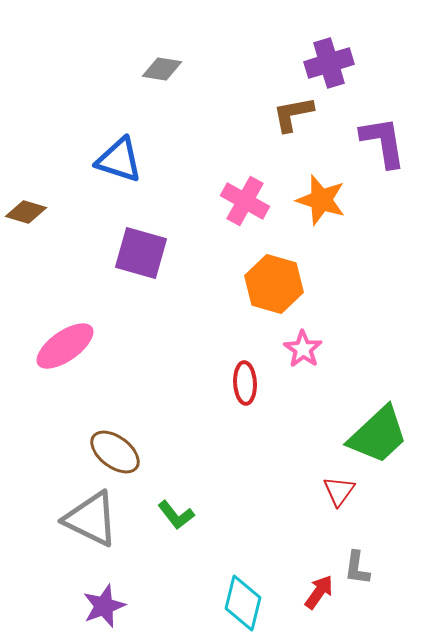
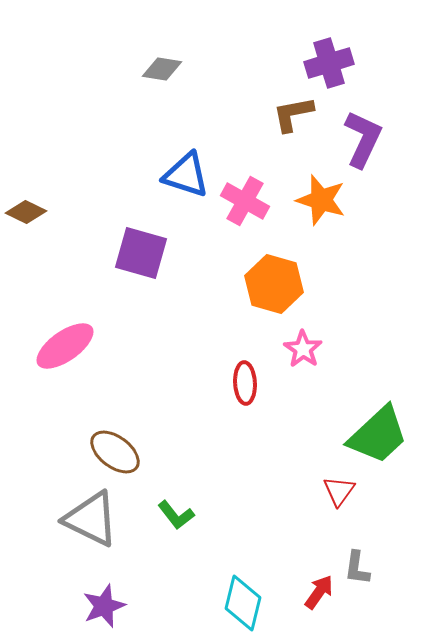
purple L-shape: moved 20 px left, 3 px up; rotated 34 degrees clockwise
blue triangle: moved 67 px right, 15 px down
brown diamond: rotated 9 degrees clockwise
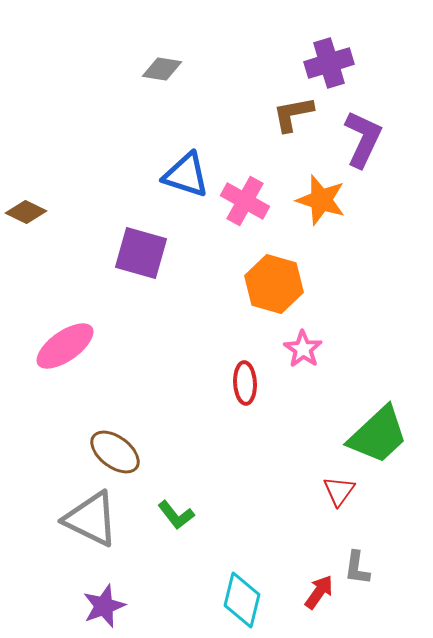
cyan diamond: moved 1 px left, 3 px up
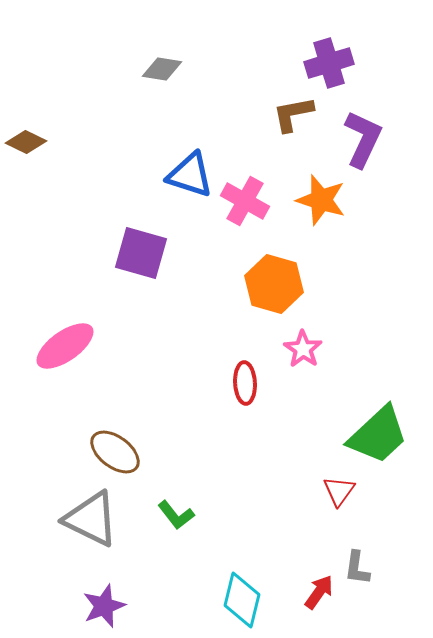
blue triangle: moved 4 px right
brown diamond: moved 70 px up
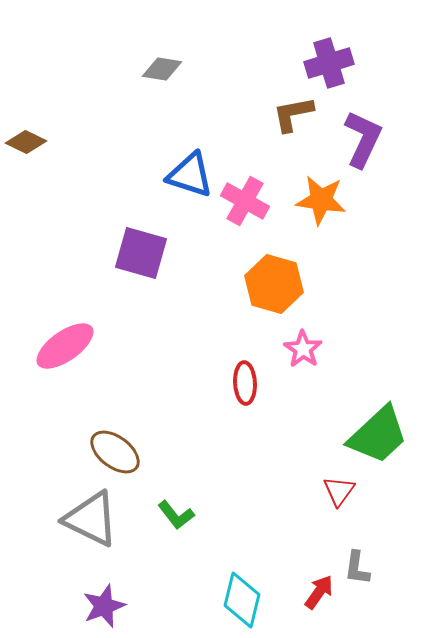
orange star: rotated 9 degrees counterclockwise
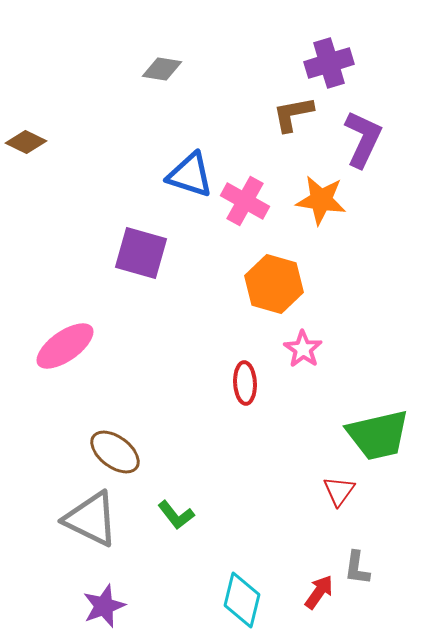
green trapezoid: rotated 30 degrees clockwise
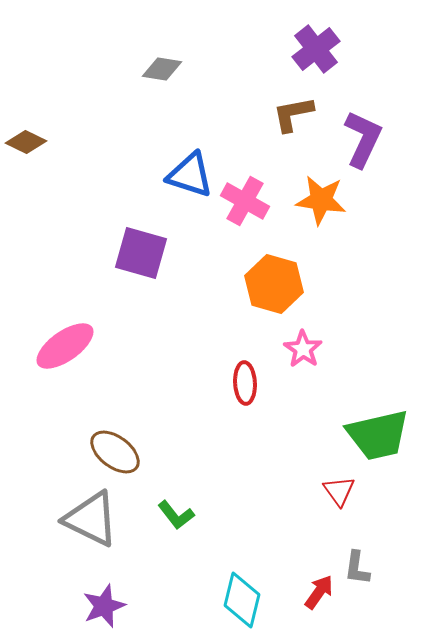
purple cross: moved 13 px left, 14 px up; rotated 21 degrees counterclockwise
red triangle: rotated 12 degrees counterclockwise
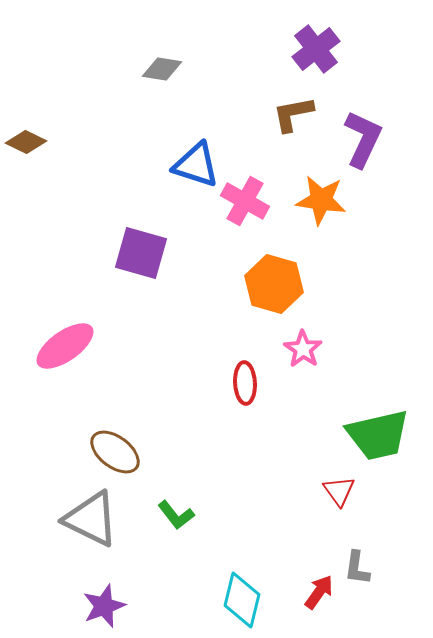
blue triangle: moved 6 px right, 10 px up
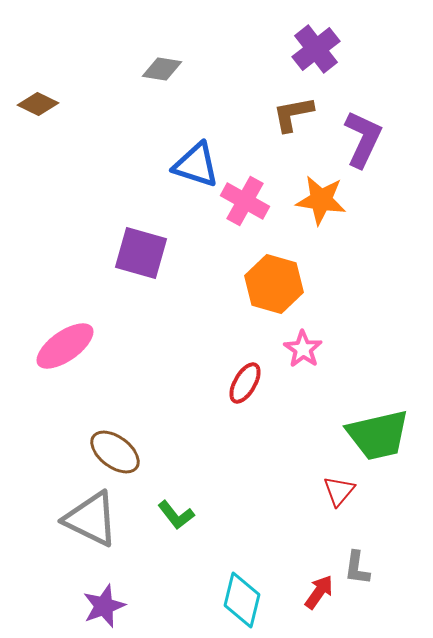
brown diamond: moved 12 px right, 38 px up
red ellipse: rotated 33 degrees clockwise
red triangle: rotated 16 degrees clockwise
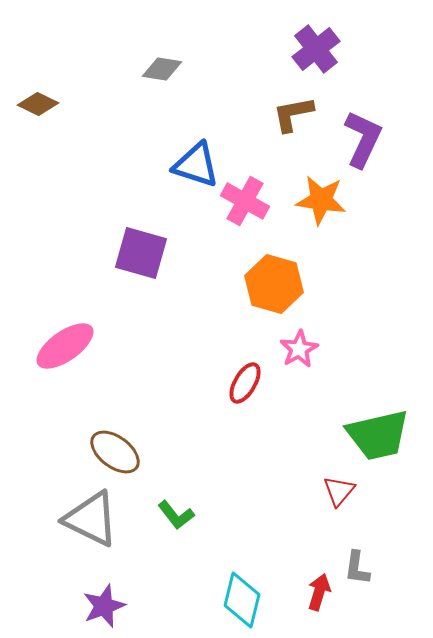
pink star: moved 4 px left; rotated 9 degrees clockwise
red arrow: rotated 18 degrees counterclockwise
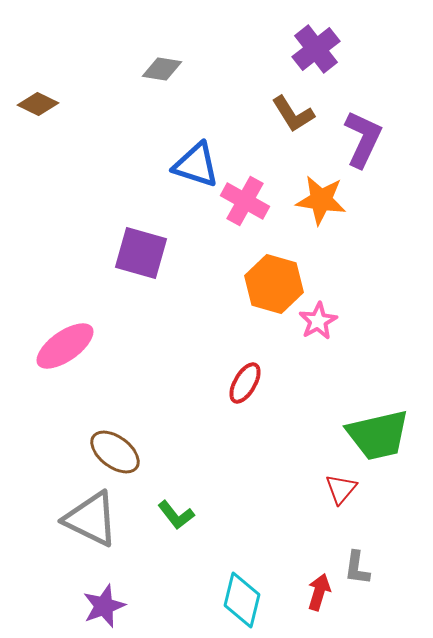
brown L-shape: rotated 111 degrees counterclockwise
pink star: moved 19 px right, 28 px up
red triangle: moved 2 px right, 2 px up
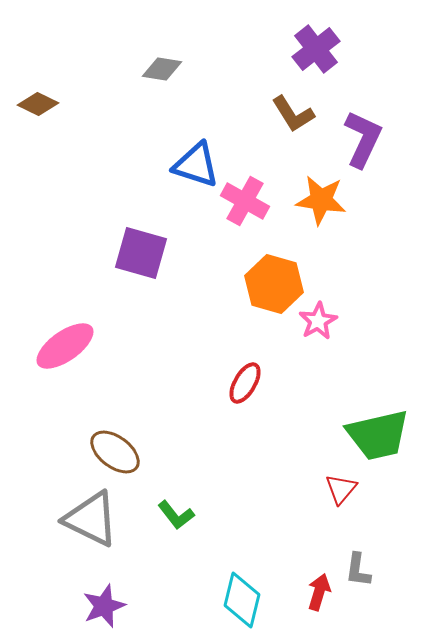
gray L-shape: moved 1 px right, 2 px down
